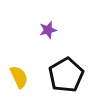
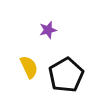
yellow semicircle: moved 10 px right, 10 px up
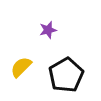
yellow semicircle: moved 8 px left; rotated 110 degrees counterclockwise
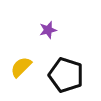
black pentagon: rotated 24 degrees counterclockwise
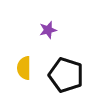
yellow semicircle: moved 3 px right, 1 px down; rotated 45 degrees counterclockwise
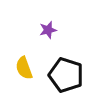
yellow semicircle: rotated 20 degrees counterclockwise
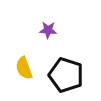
purple star: rotated 18 degrees clockwise
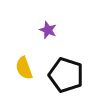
purple star: rotated 18 degrees clockwise
